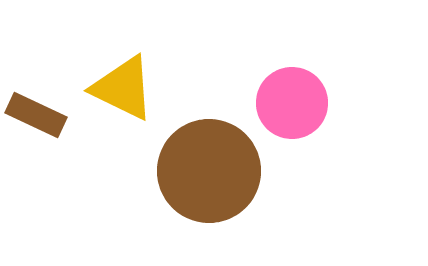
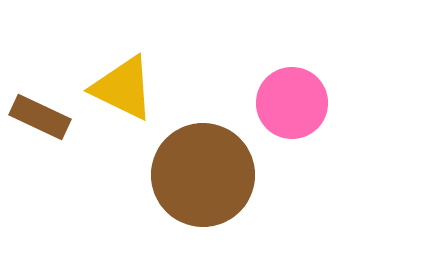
brown rectangle: moved 4 px right, 2 px down
brown circle: moved 6 px left, 4 px down
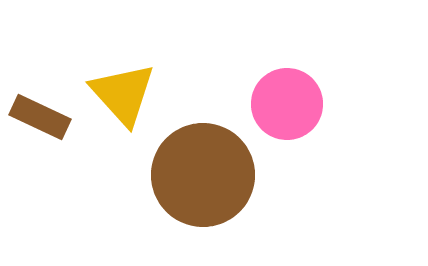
yellow triangle: moved 6 px down; rotated 22 degrees clockwise
pink circle: moved 5 px left, 1 px down
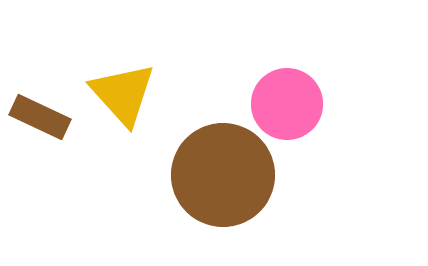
brown circle: moved 20 px right
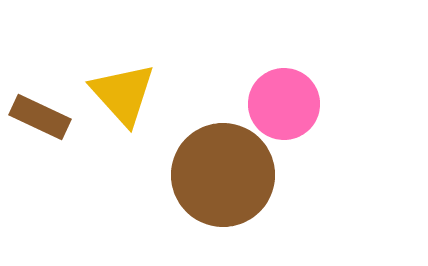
pink circle: moved 3 px left
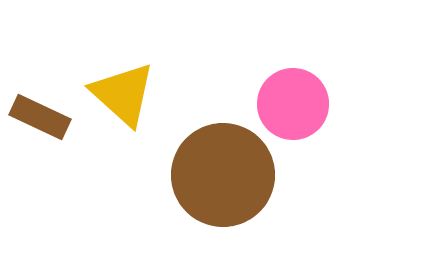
yellow triangle: rotated 6 degrees counterclockwise
pink circle: moved 9 px right
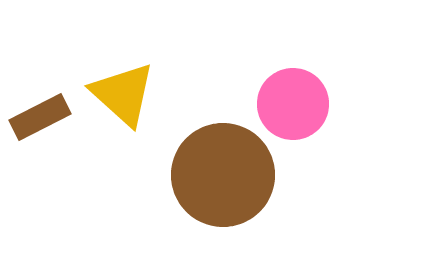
brown rectangle: rotated 52 degrees counterclockwise
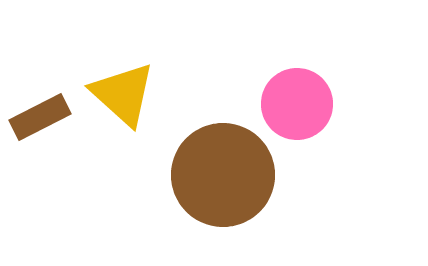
pink circle: moved 4 px right
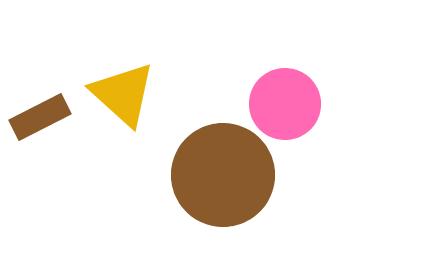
pink circle: moved 12 px left
